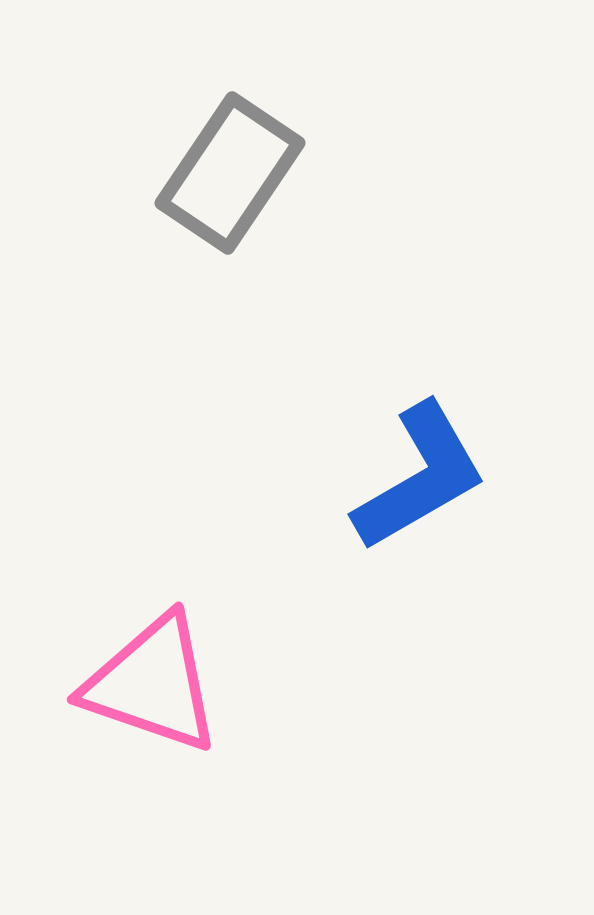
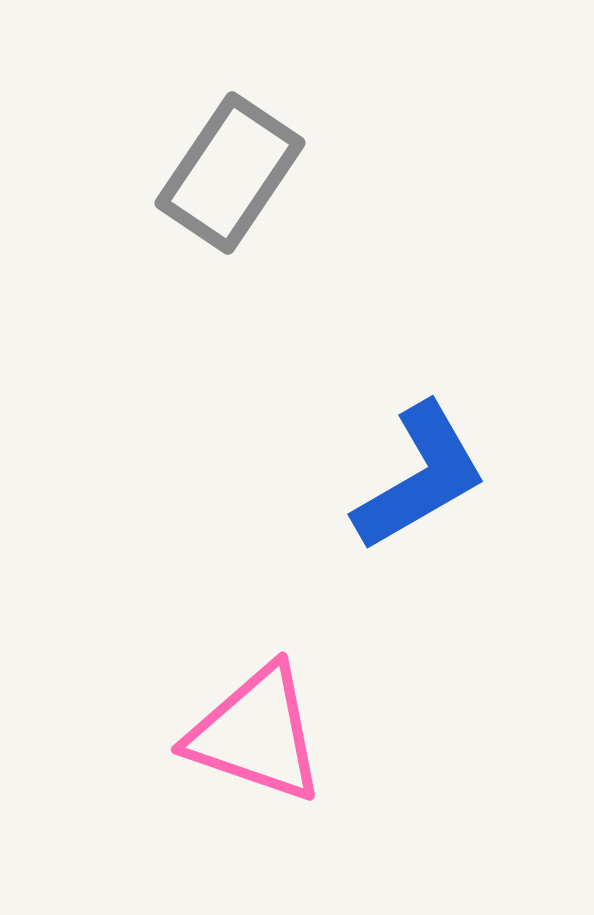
pink triangle: moved 104 px right, 50 px down
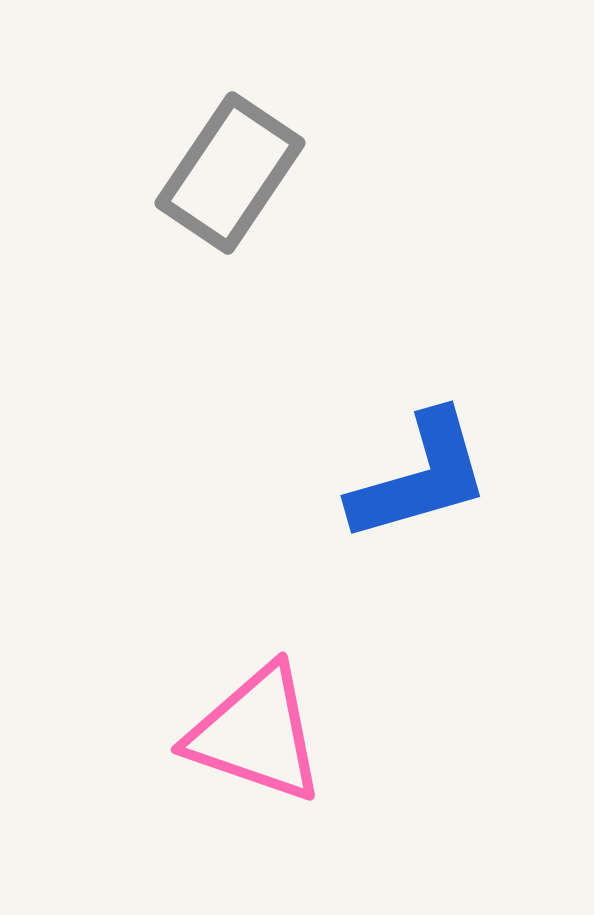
blue L-shape: rotated 14 degrees clockwise
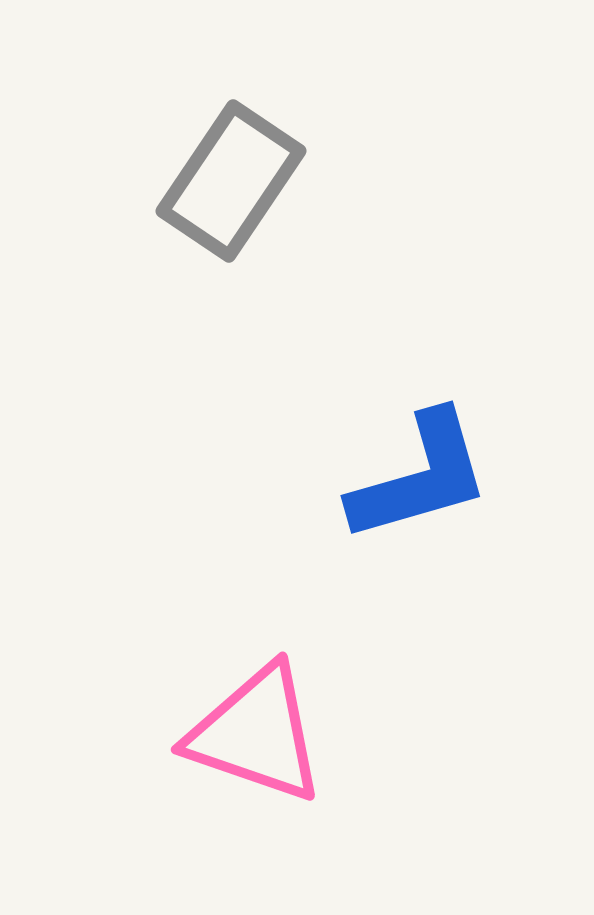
gray rectangle: moved 1 px right, 8 px down
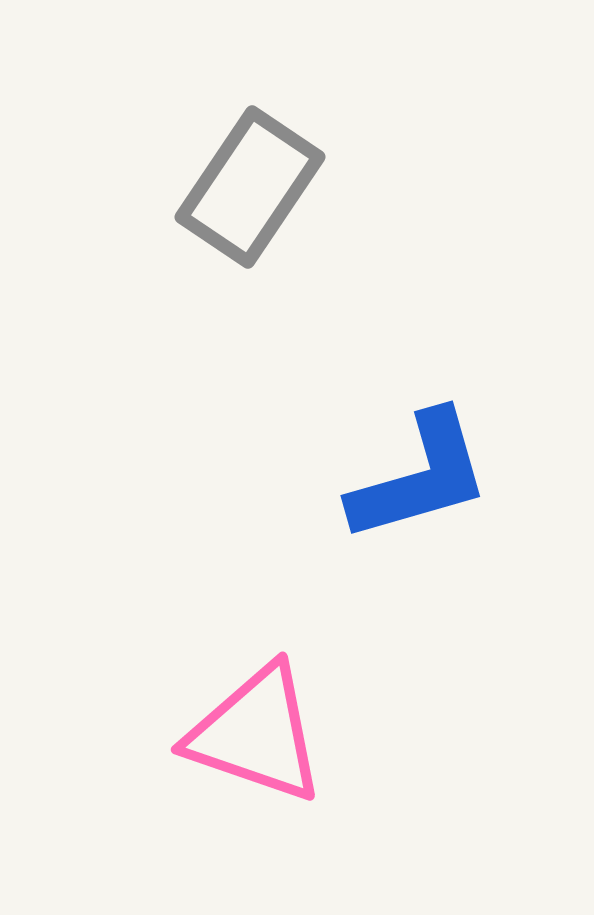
gray rectangle: moved 19 px right, 6 px down
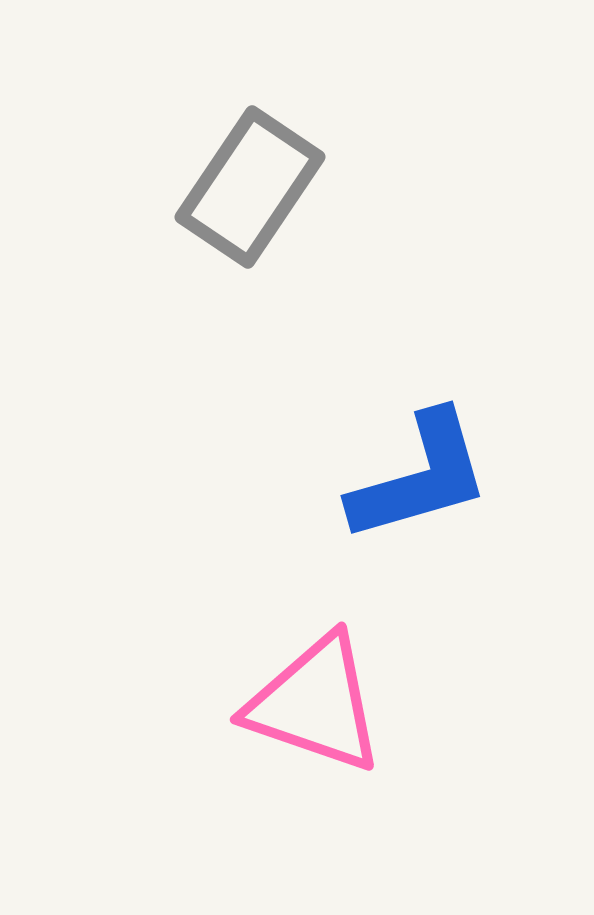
pink triangle: moved 59 px right, 30 px up
